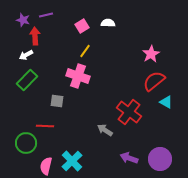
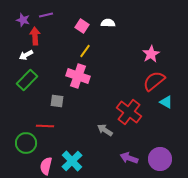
pink square: rotated 24 degrees counterclockwise
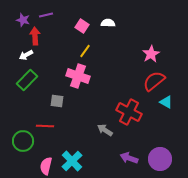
red cross: rotated 10 degrees counterclockwise
green circle: moved 3 px left, 2 px up
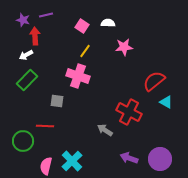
pink star: moved 27 px left, 7 px up; rotated 24 degrees clockwise
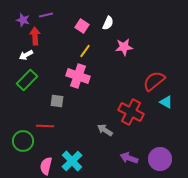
white semicircle: rotated 112 degrees clockwise
red cross: moved 2 px right
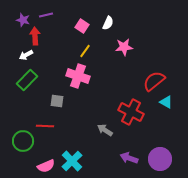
pink semicircle: rotated 126 degrees counterclockwise
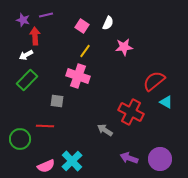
green circle: moved 3 px left, 2 px up
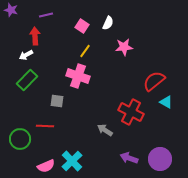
purple star: moved 12 px left, 10 px up
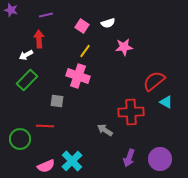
white semicircle: rotated 48 degrees clockwise
red arrow: moved 4 px right, 3 px down
red cross: rotated 30 degrees counterclockwise
purple arrow: rotated 90 degrees counterclockwise
